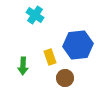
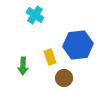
brown circle: moved 1 px left
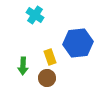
blue hexagon: moved 2 px up
brown circle: moved 17 px left
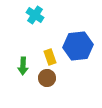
blue hexagon: moved 3 px down
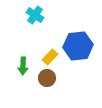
yellow rectangle: rotated 63 degrees clockwise
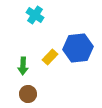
blue hexagon: moved 2 px down
brown circle: moved 19 px left, 16 px down
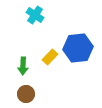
brown circle: moved 2 px left
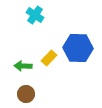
blue hexagon: rotated 8 degrees clockwise
yellow rectangle: moved 1 px left, 1 px down
green arrow: rotated 90 degrees clockwise
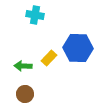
cyan cross: rotated 24 degrees counterclockwise
brown circle: moved 1 px left
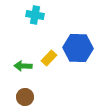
brown circle: moved 3 px down
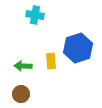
blue hexagon: rotated 20 degrees counterclockwise
yellow rectangle: moved 2 px right, 3 px down; rotated 49 degrees counterclockwise
brown circle: moved 4 px left, 3 px up
